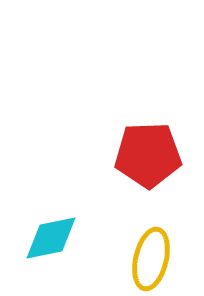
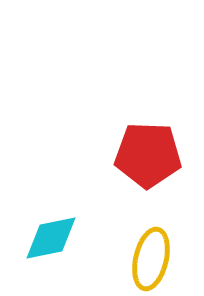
red pentagon: rotated 4 degrees clockwise
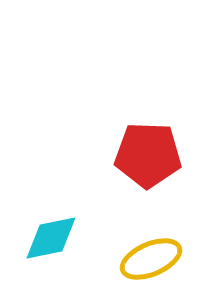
yellow ellipse: rotated 54 degrees clockwise
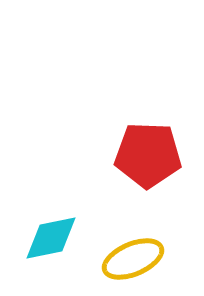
yellow ellipse: moved 18 px left
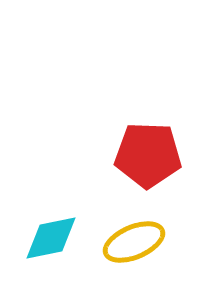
yellow ellipse: moved 1 px right, 17 px up
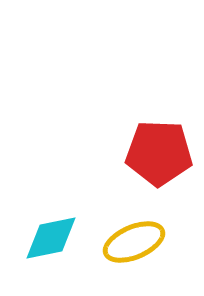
red pentagon: moved 11 px right, 2 px up
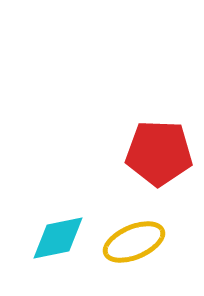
cyan diamond: moved 7 px right
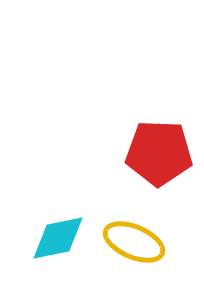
yellow ellipse: rotated 46 degrees clockwise
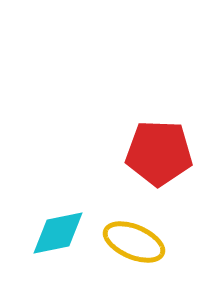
cyan diamond: moved 5 px up
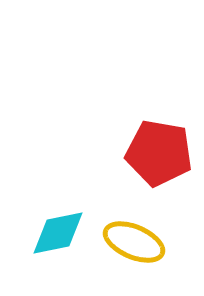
red pentagon: rotated 8 degrees clockwise
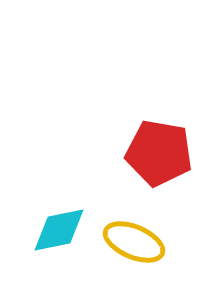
cyan diamond: moved 1 px right, 3 px up
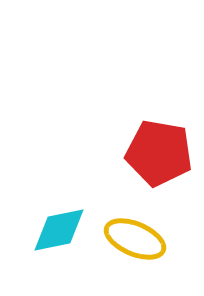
yellow ellipse: moved 1 px right, 3 px up
